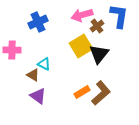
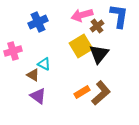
pink cross: moved 1 px right, 1 px down; rotated 18 degrees counterclockwise
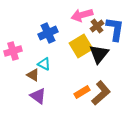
blue L-shape: moved 4 px left, 13 px down
blue cross: moved 10 px right, 11 px down
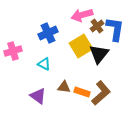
brown triangle: moved 31 px right, 12 px down; rotated 24 degrees counterclockwise
orange rectangle: rotated 49 degrees clockwise
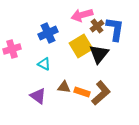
pink cross: moved 1 px left, 2 px up
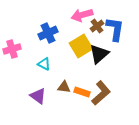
black triangle: rotated 10 degrees clockwise
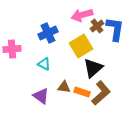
pink cross: rotated 12 degrees clockwise
black triangle: moved 6 px left, 14 px down
purple triangle: moved 3 px right
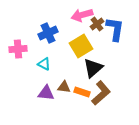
brown cross: moved 2 px up
pink cross: moved 6 px right
purple triangle: moved 5 px right, 3 px up; rotated 30 degrees counterclockwise
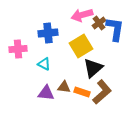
brown cross: moved 2 px right, 1 px up
blue cross: rotated 18 degrees clockwise
brown L-shape: moved 1 px right, 1 px up
